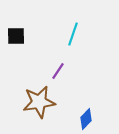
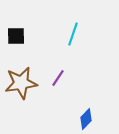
purple line: moved 7 px down
brown star: moved 18 px left, 19 px up
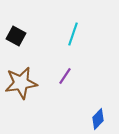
black square: rotated 30 degrees clockwise
purple line: moved 7 px right, 2 px up
blue diamond: moved 12 px right
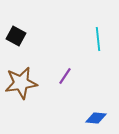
cyan line: moved 25 px right, 5 px down; rotated 25 degrees counterclockwise
blue diamond: moved 2 px left, 1 px up; rotated 50 degrees clockwise
